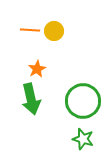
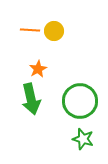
orange star: moved 1 px right
green circle: moved 3 px left
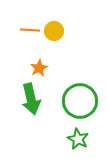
orange star: moved 1 px right, 1 px up
green star: moved 5 px left; rotated 10 degrees clockwise
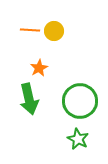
green arrow: moved 2 px left
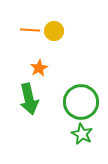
green circle: moved 1 px right, 1 px down
green star: moved 4 px right, 5 px up
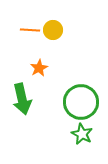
yellow circle: moved 1 px left, 1 px up
green arrow: moved 7 px left
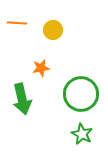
orange line: moved 13 px left, 7 px up
orange star: moved 2 px right; rotated 18 degrees clockwise
green circle: moved 8 px up
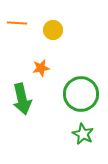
green star: moved 1 px right
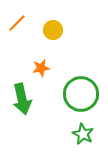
orange line: rotated 48 degrees counterclockwise
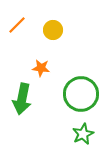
orange line: moved 2 px down
orange star: rotated 18 degrees clockwise
green arrow: rotated 24 degrees clockwise
green star: rotated 20 degrees clockwise
